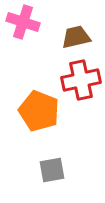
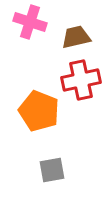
pink cross: moved 7 px right
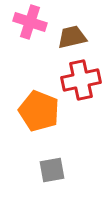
brown trapezoid: moved 4 px left
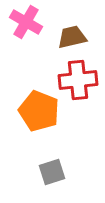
pink cross: moved 4 px left; rotated 12 degrees clockwise
red cross: moved 3 px left; rotated 6 degrees clockwise
gray square: moved 2 px down; rotated 8 degrees counterclockwise
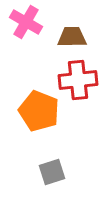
brown trapezoid: rotated 12 degrees clockwise
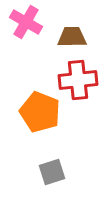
orange pentagon: moved 1 px right, 1 px down
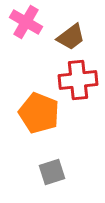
brown trapezoid: moved 1 px left; rotated 144 degrees clockwise
orange pentagon: moved 1 px left, 1 px down
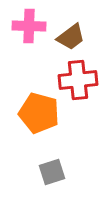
pink cross: moved 3 px right, 4 px down; rotated 28 degrees counterclockwise
orange pentagon: rotated 6 degrees counterclockwise
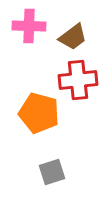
brown trapezoid: moved 2 px right
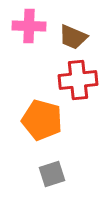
brown trapezoid: rotated 60 degrees clockwise
orange pentagon: moved 3 px right, 7 px down
gray square: moved 2 px down
